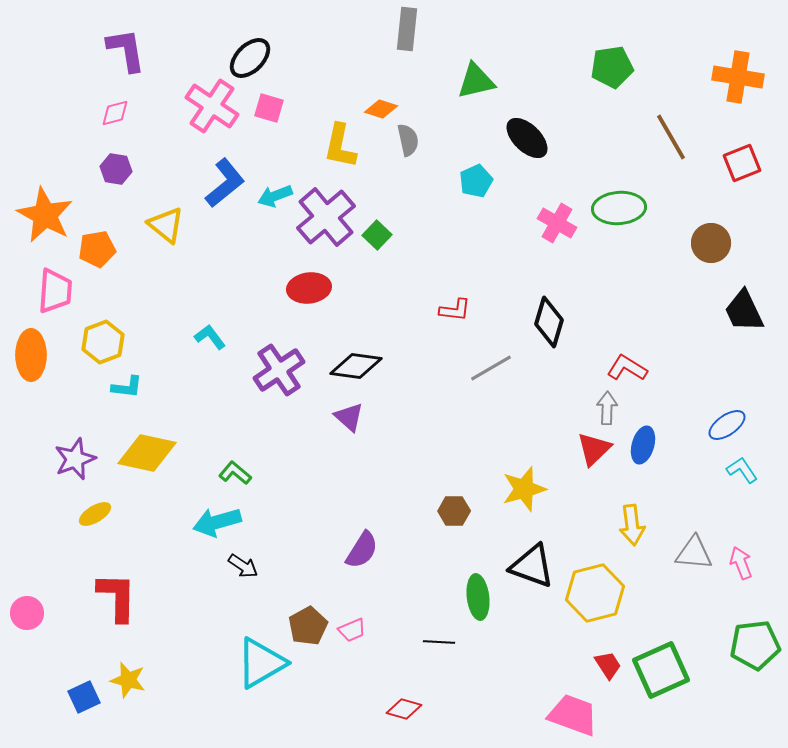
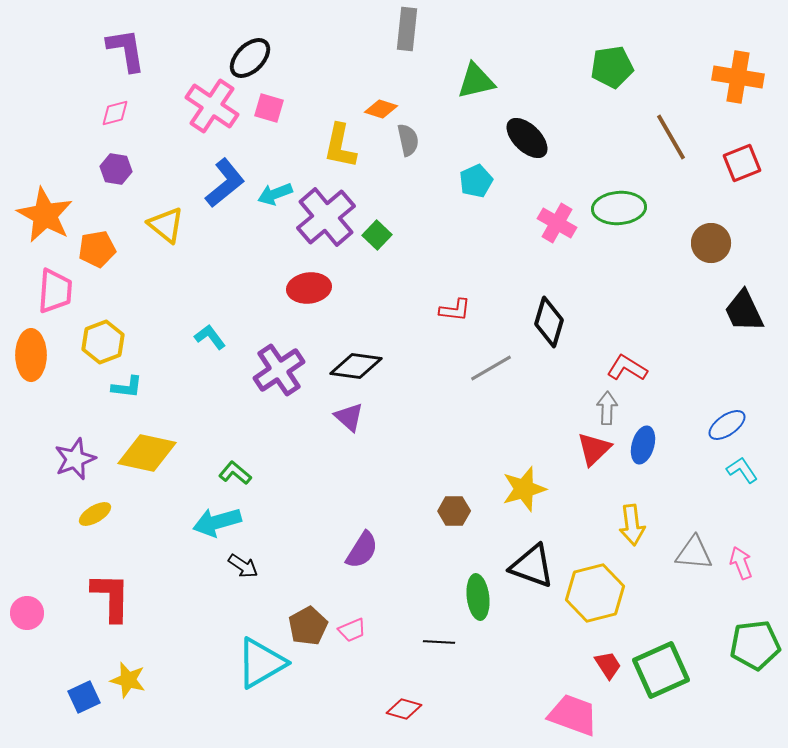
cyan arrow at (275, 196): moved 2 px up
red L-shape at (117, 597): moved 6 px left
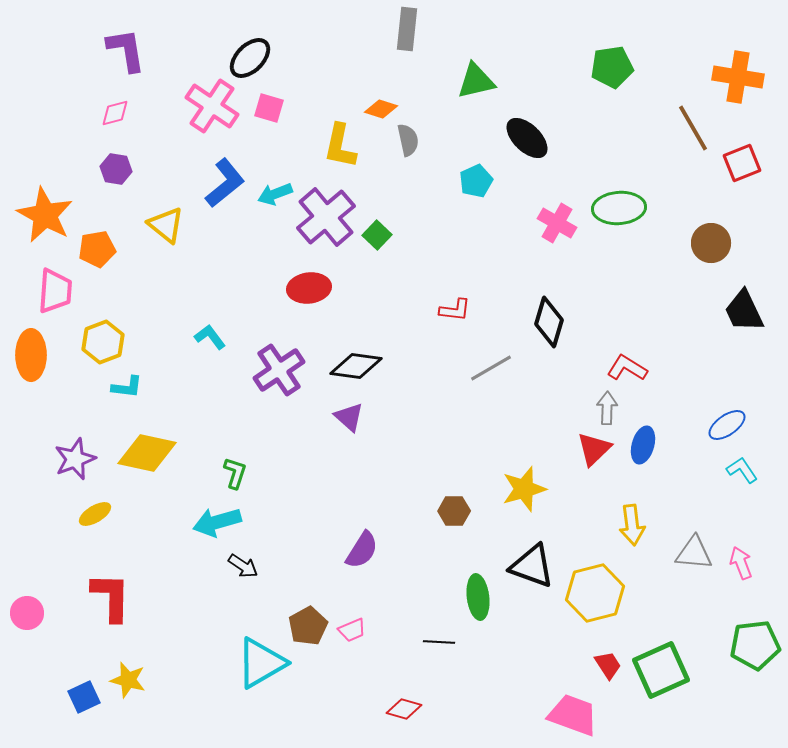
brown line at (671, 137): moved 22 px right, 9 px up
green L-shape at (235, 473): rotated 68 degrees clockwise
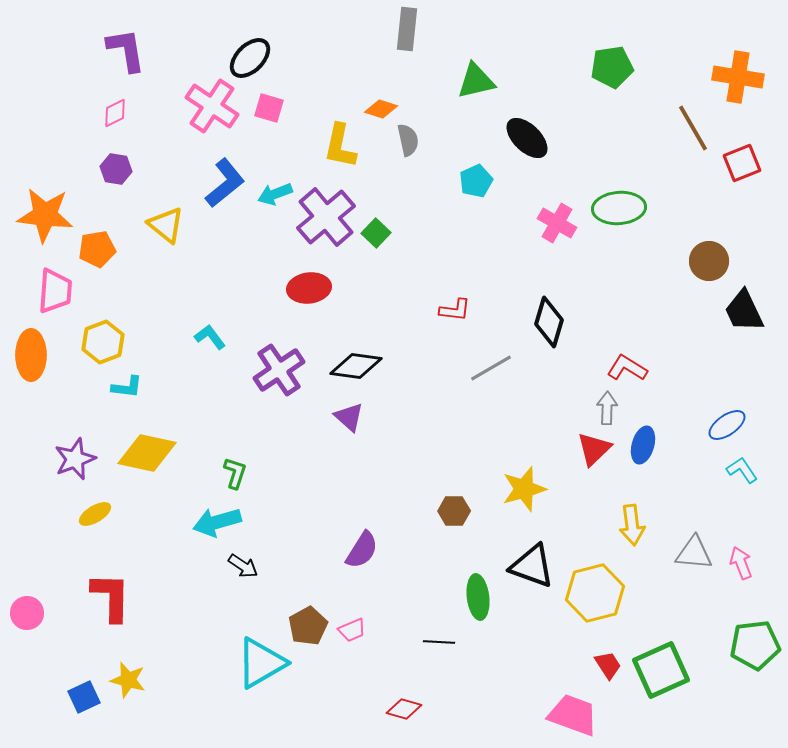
pink diamond at (115, 113): rotated 12 degrees counterclockwise
orange star at (45, 215): rotated 22 degrees counterclockwise
green square at (377, 235): moved 1 px left, 2 px up
brown circle at (711, 243): moved 2 px left, 18 px down
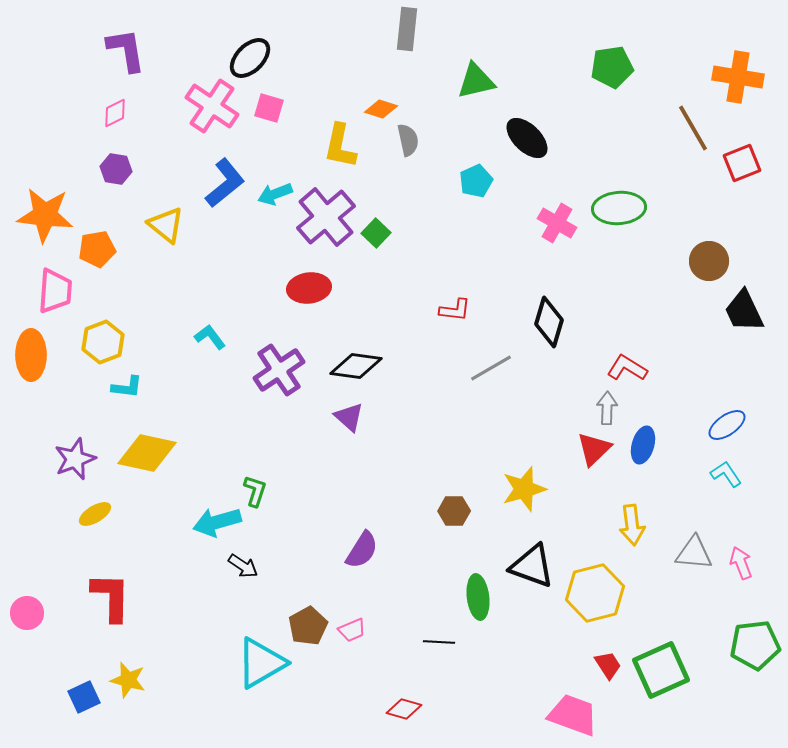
cyan L-shape at (742, 470): moved 16 px left, 4 px down
green L-shape at (235, 473): moved 20 px right, 18 px down
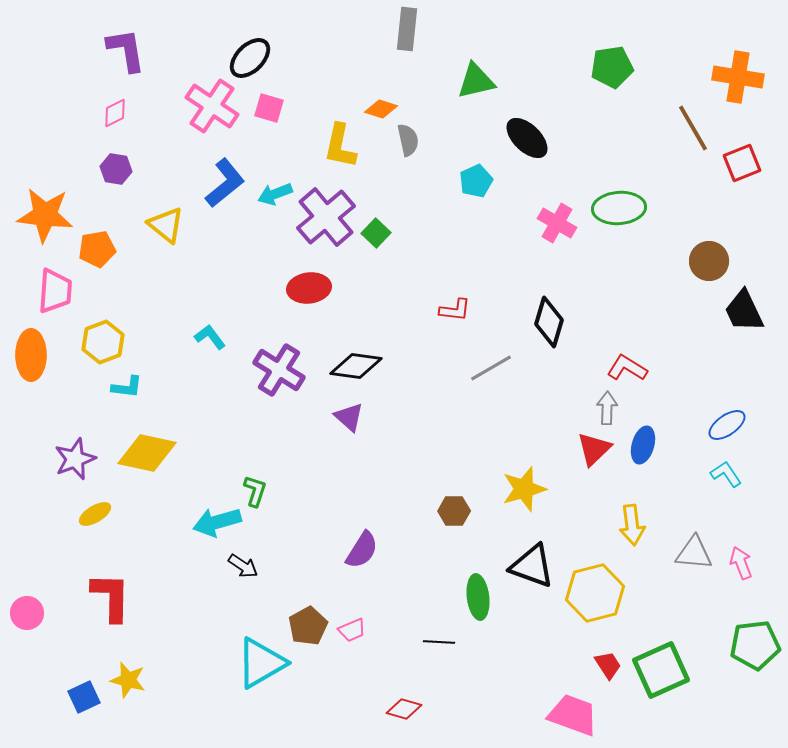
purple cross at (279, 370): rotated 24 degrees counterclockwise
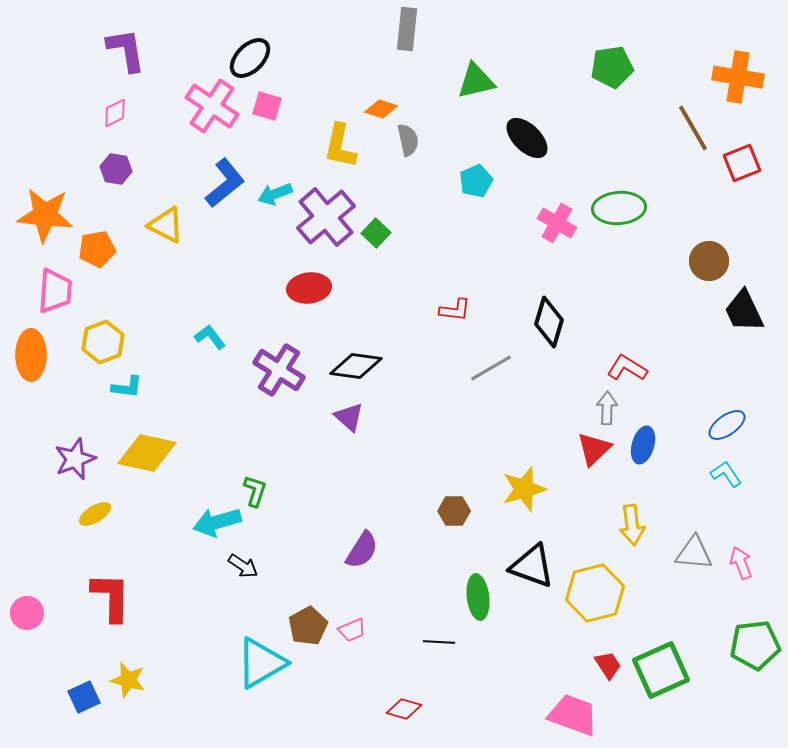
pink square at (269, 108): moved 2 px left, 2 px up
yellow triangle at (166, 225): rotated 12 degrees counterclockwise
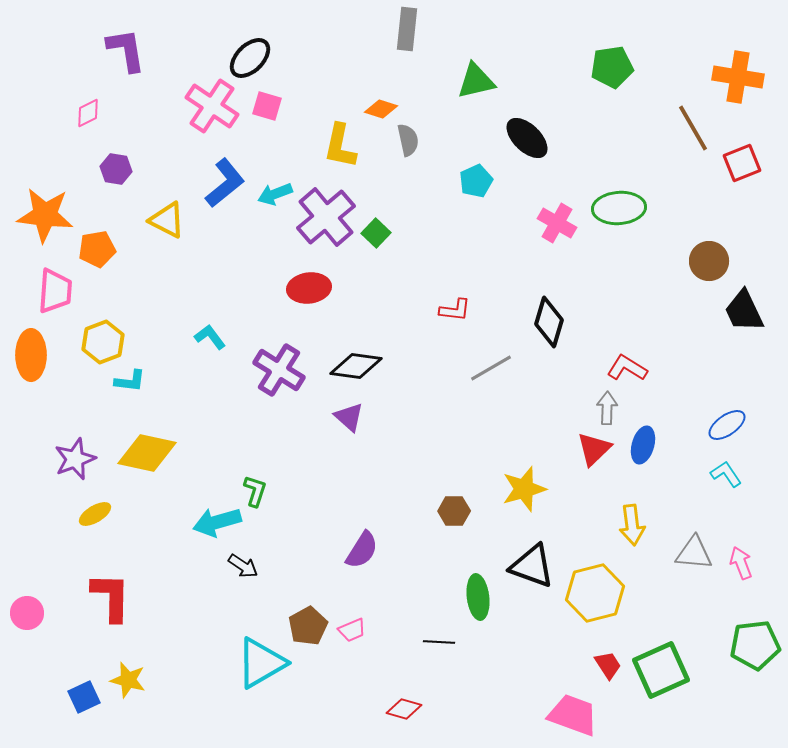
pink diamond at (115, 113): moved 27 px left
yellow triangle at (166, 225): moved 1 px right, 5 px up
cyan L-shape at (127, 387): moved 3 px right, 6 px up
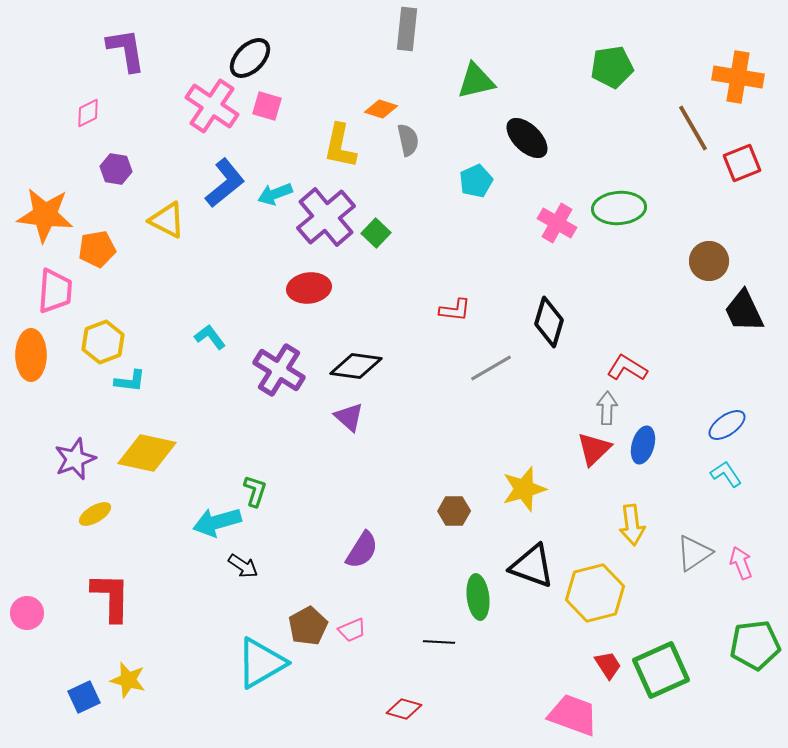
gray triangle at (694, 553): rotated 39 degrees counterclockwise
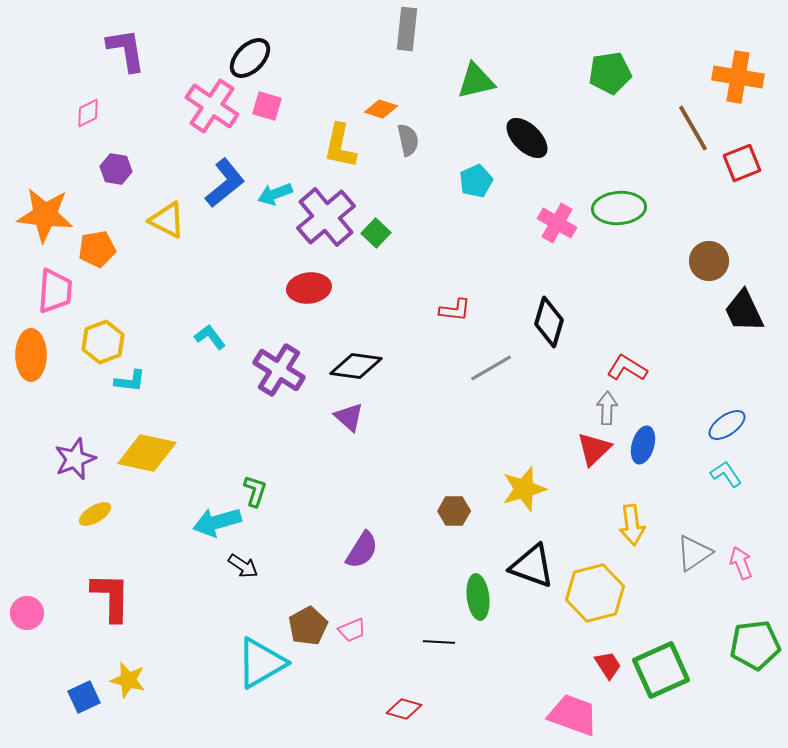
green pentagon at (612, 67): moved 2 px left, 6 px down
